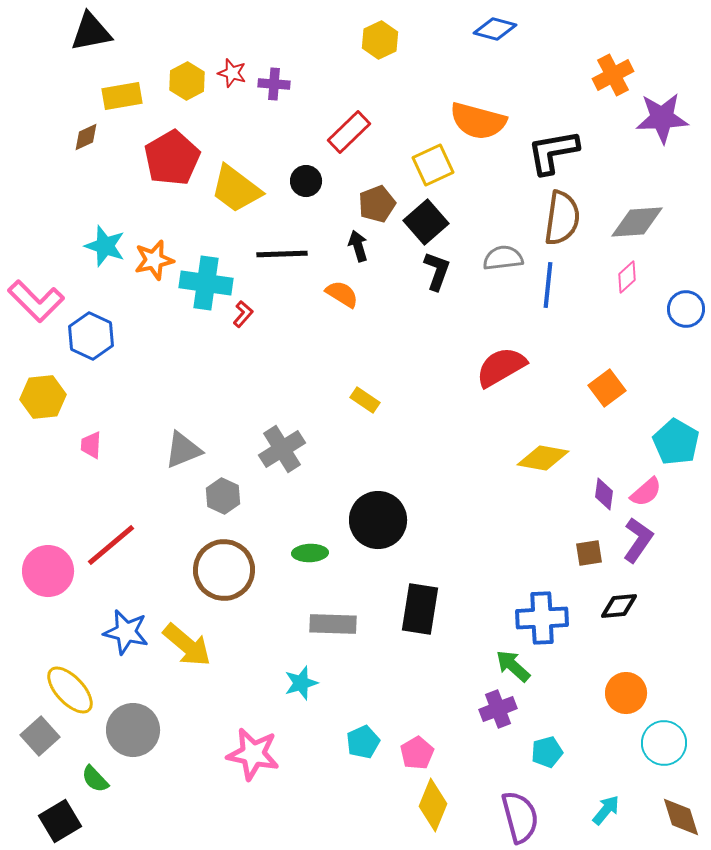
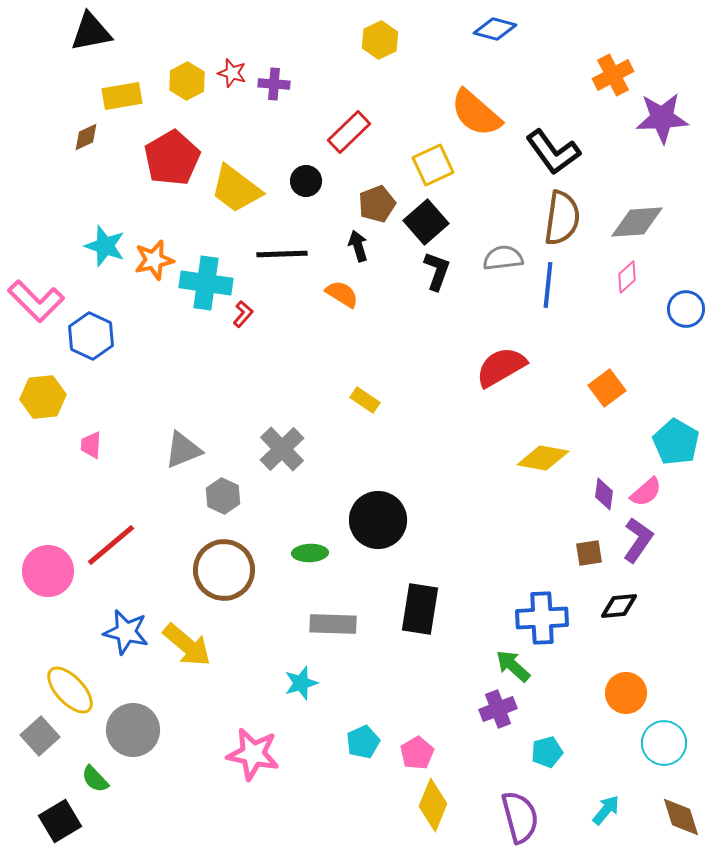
orange semicircle at (478, 121): moved 2 px left, 8 px up; rotated 26 degrees clockwise
black L-shape at (553, 152): rotated 116 degrees counterclockwise
gray cross at (282, 449): rotated 12 degrees counterclockwise
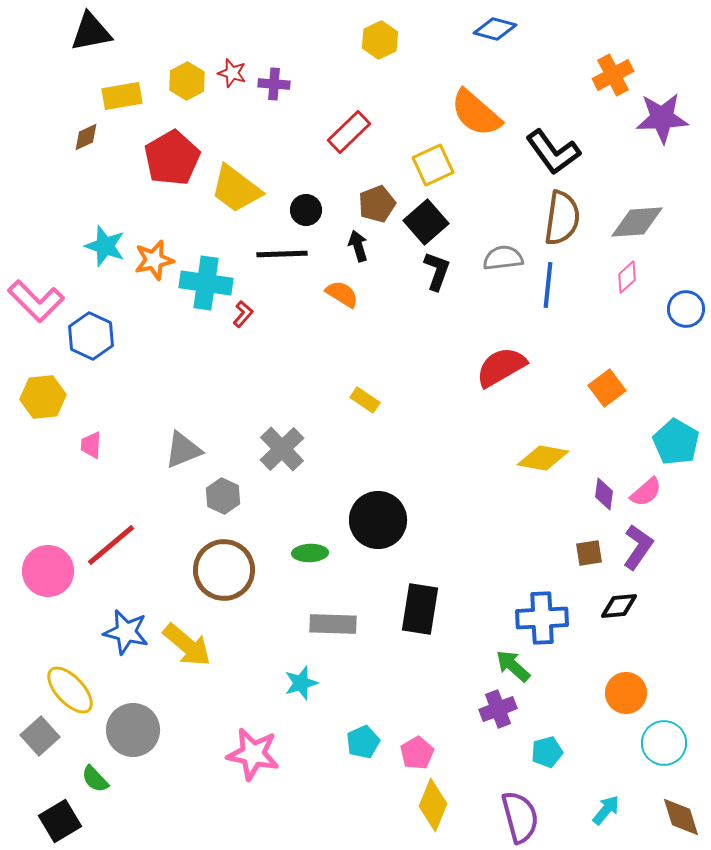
black circle at (306, 181): moved 29 px down
purple L-shape at (638, 540): moved 7 px down
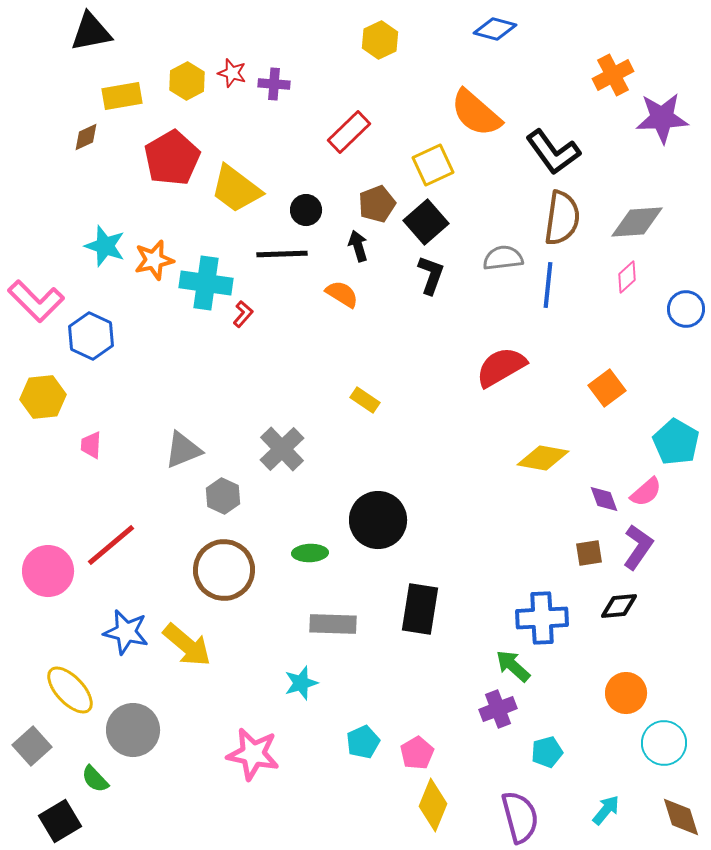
black L-shape at (437, 271): moved 6 px left, 4 px down
purple diamond at (604, 494): moved 5 px down; rotated 28 degrees counterclockwise
gray square at (40, 736): moved 8 px left, 10 px down
